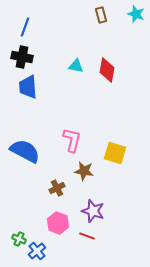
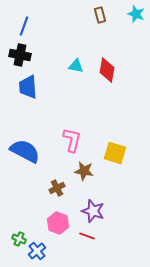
brown rectangle: moved 1 px left
blue line: moved 1 px left, 1 px up
black cross: moved 2 px left, 2 px up
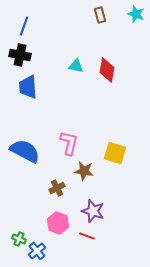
pink L-shape: moved 3 px left, 3 px down
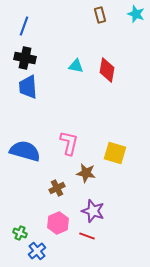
black cross: moved 5 px right, 3 px down
blue semicircle: rotated 12 degrees counterclockwise
brown star: moved 2 px right, 2 px down
pink hexagon: rotated 15 degrees clockwise
green cross: moved 1 px right, 6 px up
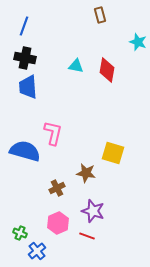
cyan star: moved 2 px right, 28 px down
pink L-shape: moved 16 px left, 10 px up
yellow square: moved 2 px left
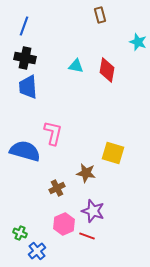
pink hexagon: moved 6 px right, 1 px down
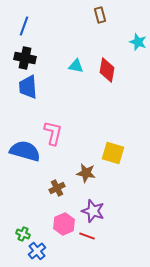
green cross: moved 3 px right, 1 px down
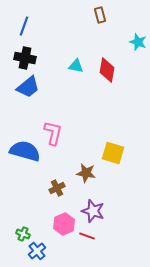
blue trapezoid: rotated 125 degrees counterclockwise
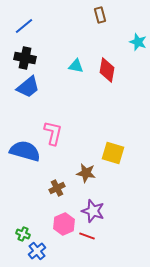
blue line: rotated 30 degrees clockwise
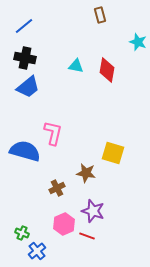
green cross: moved 1 px left, 1 px up
